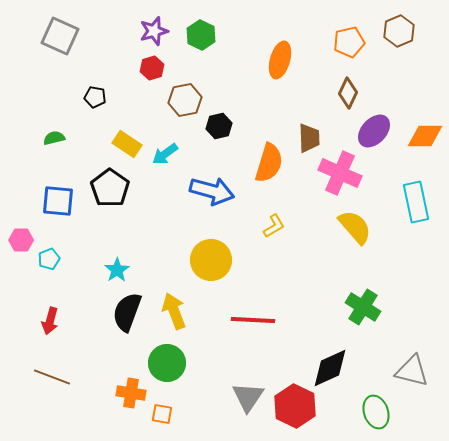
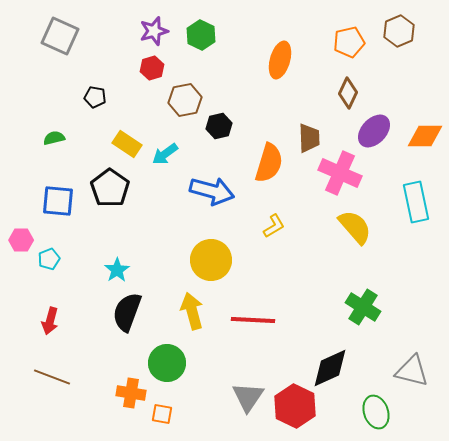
yellow arrow at (174, 311): moved 18 px right; rotated 6 degrees clockwise
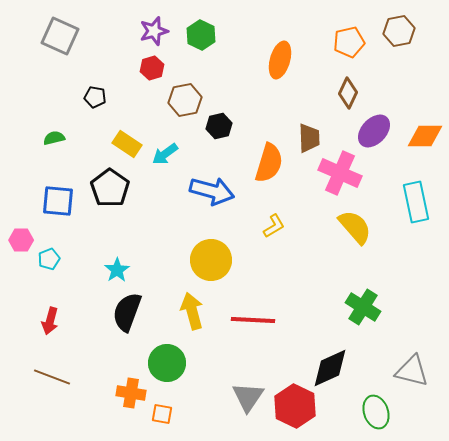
brown hexagon at (399, 31): rotated 12 degrees clockwise
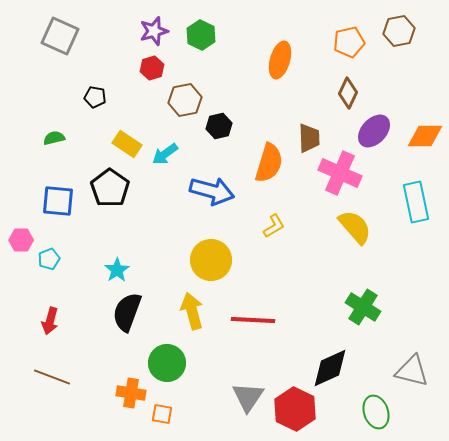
red hexagon at (295, 406): moved 3 px down
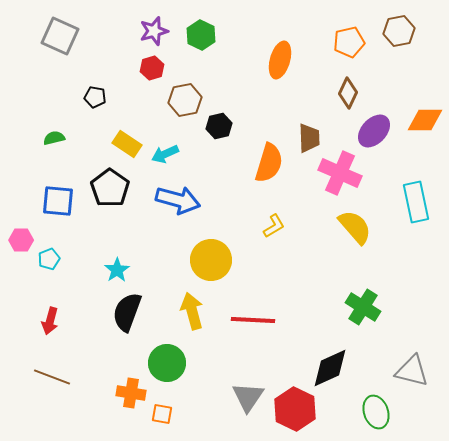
orange diamond at (425, 136): moved 16 px up
cyan arrow at (165, 154): rotated 12 degrees clockwise
blue arrow at (212, 191): moved 34 px left, 9 px down
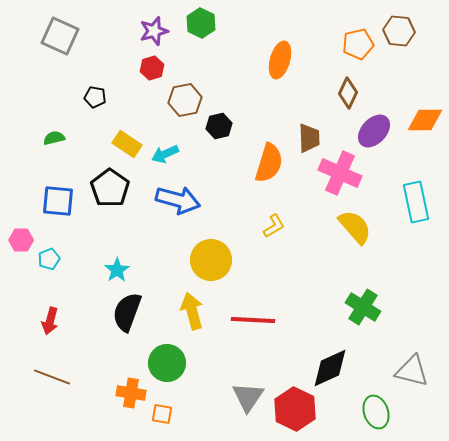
brown hexagon at (399, 31): rotated 16 degrees clockwise
green hexagon at (201, 35): moved 12 px up
orange pentagon at (349, 42): moved 9 px right, 2 px down
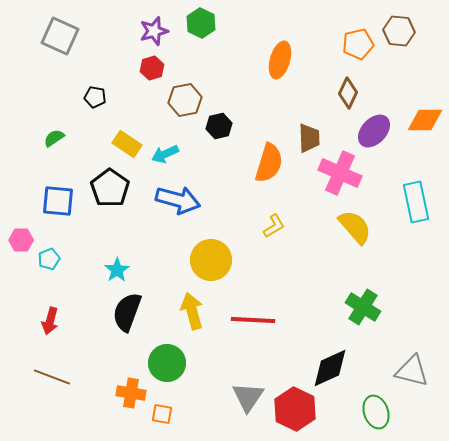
green semicircle at (54, 138): rotated 20 degrees counterclockwise
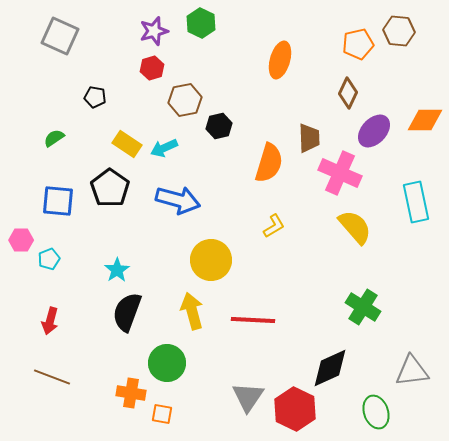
cyan arrow at (165, 154): moved 1 px left, 6 px up
gray triangle at (412, 371): rotated 21 degrees counterclockwise
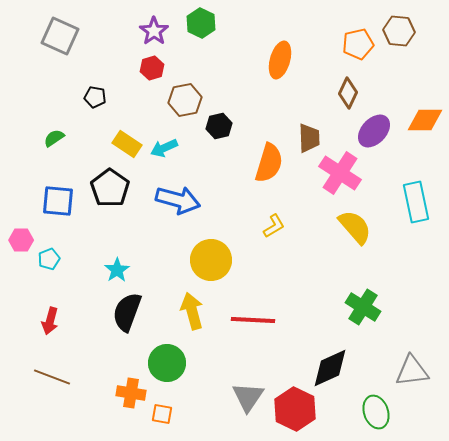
purple star at (154, 31): rotated 20 degrees counterclockwise
pink cross at (340, 173): rotated 9 degrees clockwise
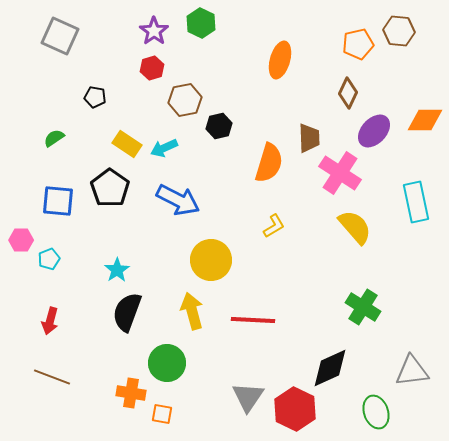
blue arrow at (178, 200): rotated 12 degrees clockwise
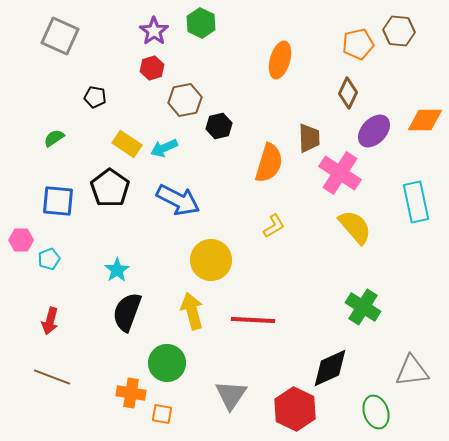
gray triangle at (248, 397): moved 17 px left, 2 px up
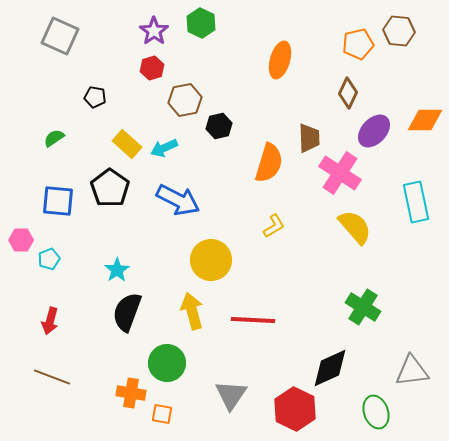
yellow rectangle at (127, 144): rotated 8 degrees clockwise
